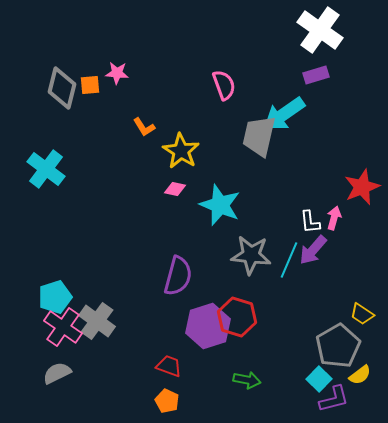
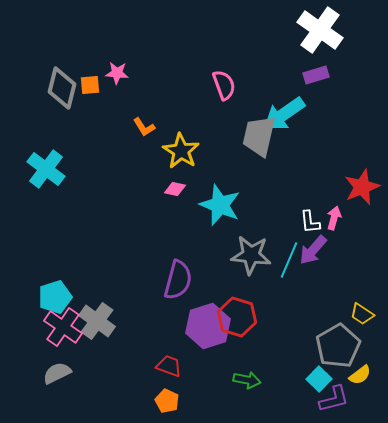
purple semicircle: moved 4 px down
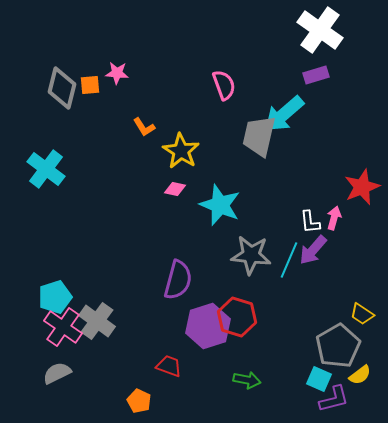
cyan arrow: rotated 6 degrees counterclockwise
cyan square: rotated 20 degrees counterclockwise
orange pentagon: moved 28 px left
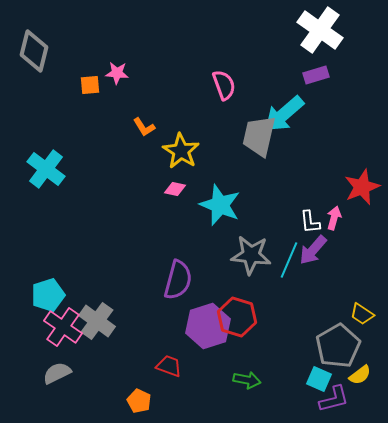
gray diamond: moved 28 px left, 37 px up
cyan pentagon: moved 7 px left, 2 px up
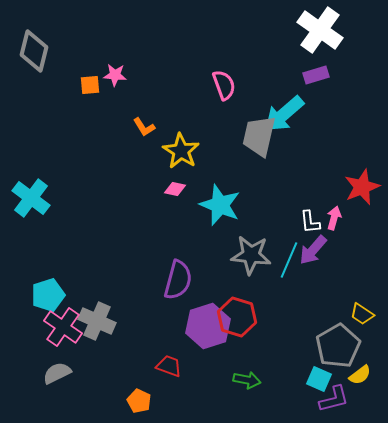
pink star: moved 2 px left, 2 px down
cyan cross: moved 15 px left, 29 px down
gray cross: rotated 12 degrees counterclockwise
